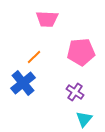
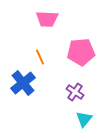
orange line: moved 6 px right; rotated 70 degrees counterclockwise
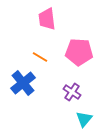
pink trapezoid: rotated 80 degrees clockwise
pink pentagon: moved 2 px left; rotated 8 degrees clockwise
orange line: rotated 35 degrees counterclockwise
purple cross: moved 3 px left
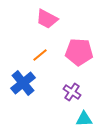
pink trapezoid: rotated 55 degrees counterclockwise
orange line: moved 2 px up; rotated 70 degrees counterclockwise
cyan triangle: rotated 48 degrees clockwise
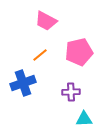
pink trapezoid: moved 1 px left, 2 px down
pink pentagon: rotated 16 degrees counterclockwise
blue cross: rotated 20 degrees clockwise
purple cross: moved 1 px left; rotated 36 degrees counterclockwise
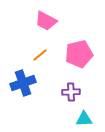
pink pentagon: moved 2 px down
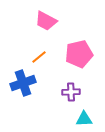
orange line: moved 1 px left, 2 px down
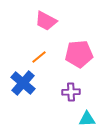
pink pentagon: rotated 8 degrees clockwise
blue cross: rotated 30 degrees counterclockwise
cyan triangle: moved 3 px right
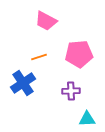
orange line: rotated 21 degrees clockwise
blue cross: rotated 15 degrees clockwise
purple cross: moved 1 px up
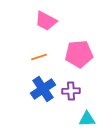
blue cross: moved 20 px right, 6 px down
